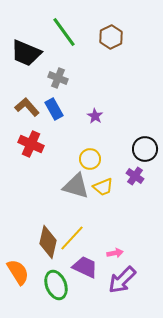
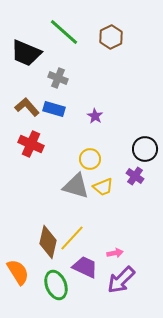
green line: rotated 12 degrees counterclockwise
blue rectangle: rotated 45 degrees counterclockwise
purple arrow: moved 1 px left
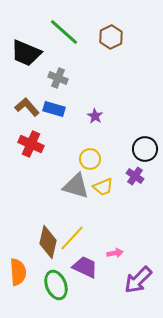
orange semicircle: rotated 28 degrees clockwise
purple arrow: moved 17 px right
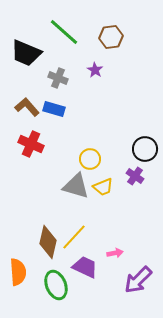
brown hexagon: rotated 20 degrees clockwise
purple star: moved 46 px up
yellow line: moved 2 px right, 1 px up
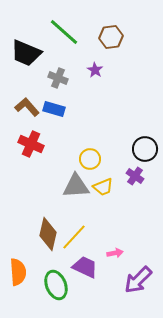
gray triangle: rotated 20 degrees counterclockwise
brown diamond: moved 8 px up
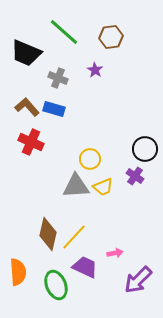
red cross: moved 2 px up
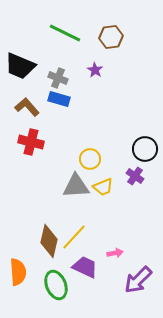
green line: moved 1 px right, 1 px down; rotated 16 degrees counterclockwise
black trapezoid: moved 6 px left, 13 px down
blue rectangle: moved 5 px right, 10 px up
red cross: rotated 10 degrees counterclockwise
brown diamond: moved 1 px right, 7 px down
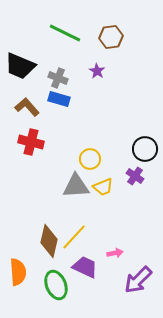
purple star: moved 2 px right, 1 px down
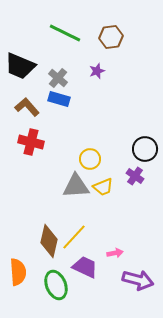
purple star: rotated 21 degrees clockwise
gray cross: rotated 18 degrees clockwise
purple arrow: rotated 120 degrees counterclockwise
